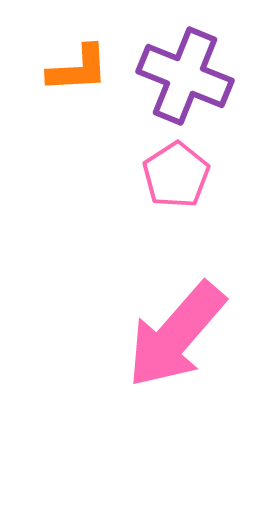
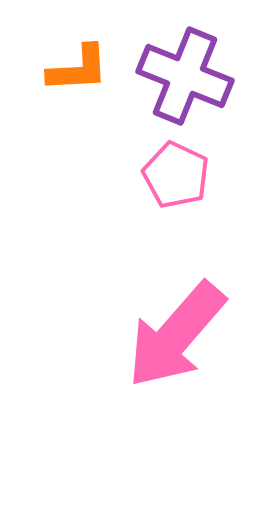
pink pentagon: rotated 14 degrees counterclockwise
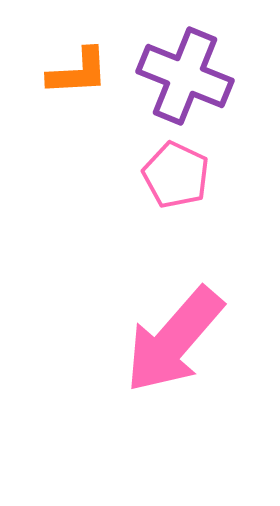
orange L-shape: moved 3 px down
pink arrow: moved 2 px left, 5 px down
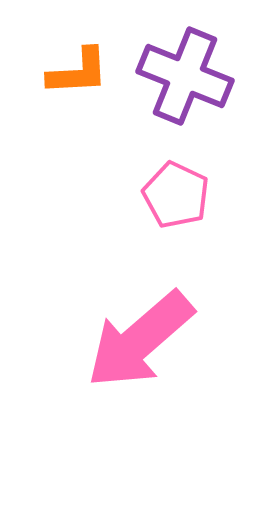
pink pentagon: moved 20 px down
pink arrow: moved 34 px left; rotated 8 degrees clockwise
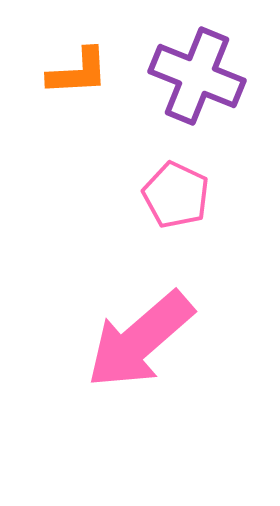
purple cross: moved 12 px right
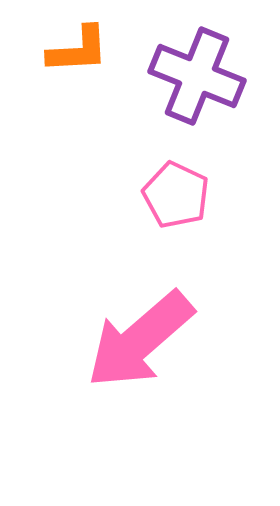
orange L-shape: moved 22 px up
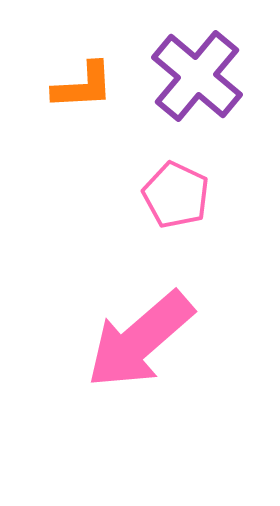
orange L-shape: moved 5 px right, 36 px down
purple cross: rotated 18 degrees clockwise
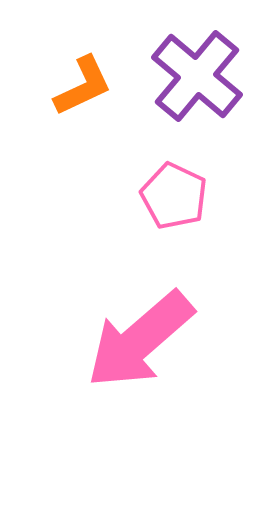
orange L-shape: rotated 22 degrees counterclockwise
pink pentagon: moved 2 px left, 1 px down
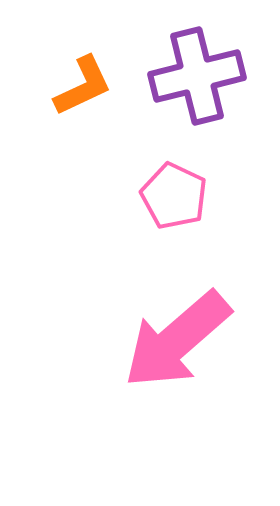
purple cross: rotated 36 degrees clockwise
pink arrow: moved 37 px right
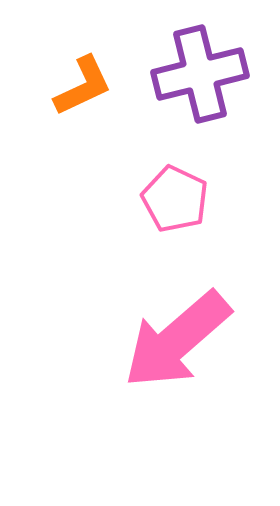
purple cross: moved 3 px right, 2 px up
pink pentagon: moved 1 px right, 3 px down
